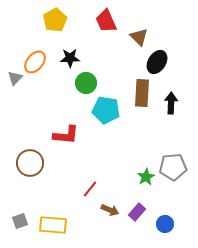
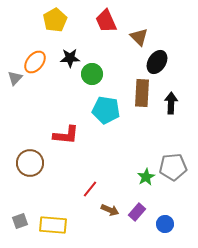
green circle: moved 6 px right, 9 px up
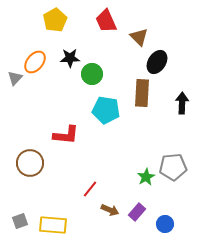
black arrow: moved 11 px right
